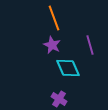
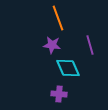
orange line: moved 4 px right
purple star: rotated 18 degrees counterclockwise
purple cross: moved 5 px up; rotated 28 degrees counterclockwise
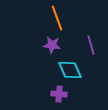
orange line: moved 1 px left
purple line: moved 1 px right
cyan diamond: moved 2 px right, 2 px down
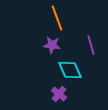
purple cross: rotated 35 degrees clockwise
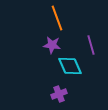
cyan diamond: moved 4 px up
purple cross: rotated 28 degrees clockwise
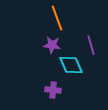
cyan diamond: moved 1 px right, 1 px up
purple cross: moved 6 px left, 4 px up; rotated 28 degrees clockwise
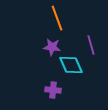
purple star: moved 2 px down
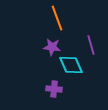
purple cross: moved 1 px right, 1 px up
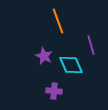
orange line: moved 1 px right, 3 px down
purple star: moved 8 px left, 9 px down; rotated 18 degrees clockwise
purple cross: moved 2 px down
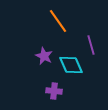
orange line: rotated 15 degrees counterclockwise
